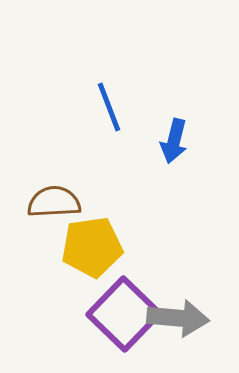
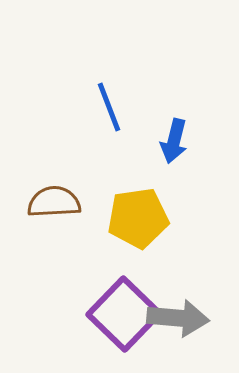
yellow pentagon: moved 46 px right, 29 px up
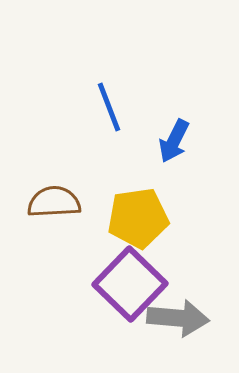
blue arrow: rotated 12 degrees clockwise
purple square: moved 6 px right, 30 px up
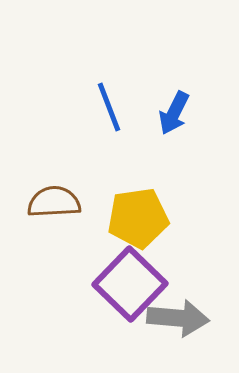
blue arrow: moved 28 px up
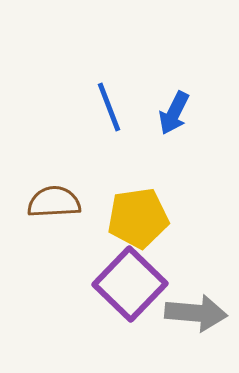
gray arrow: moved 18 px right, 5 px up
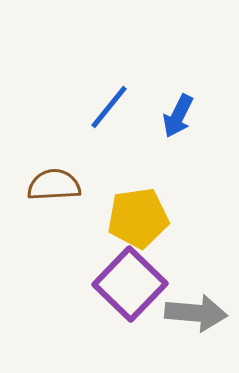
blue line: rotated 60 degrees clockwise
blue arrow: moved 4 px right, 3 px down
brown semicircle: moved 17 px up
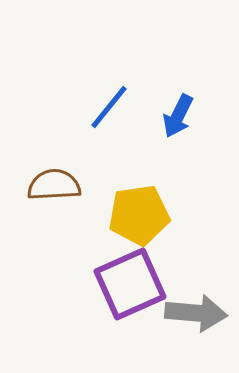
yellow pentagon: moved 1 px right, 3 px up
purple square: rotated 22 degrees clockwise
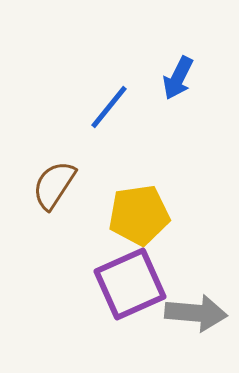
blue arrow: moved 38 px up
brown semicircle: rotated 54 degrees counterclockwise
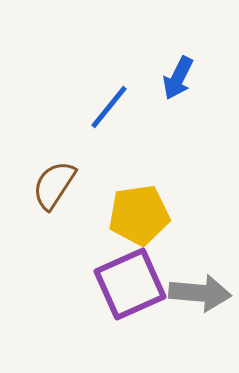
gray arrow: moved 4 px right, 20 px up
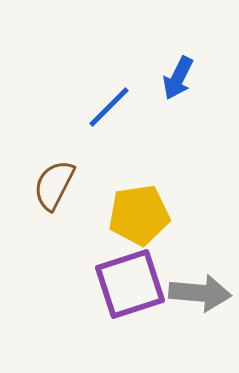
blue line: rotated 6 degrees clockwise
brown semicircle: rotated 6 degrees counterclockwise
purple square: rotated 6 degrees clockwise
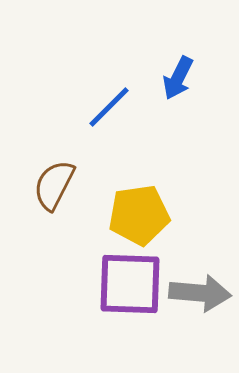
purple square: rotated 20 degrees clockwise
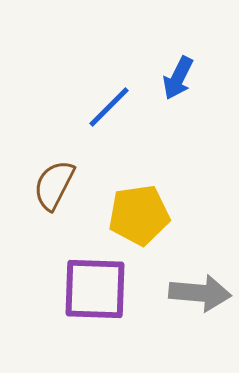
purple square: moved 35 px left, 5 px down
